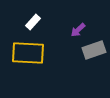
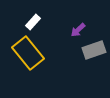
yellow rectangle: rotated 48 degrees clockwise
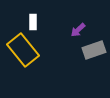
white rectangle: rotated 42 degrees counterclockwise
yellow rectangle: moved 5 px left, 3 px up
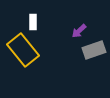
purple arrow: moved 1 px right, 1 px down
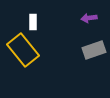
purple arrow: moved 10 px right, 13 px up; rotated 35 degrees clockwise
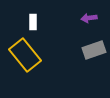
yellow rectangle: moved 2 px right, 5 px down
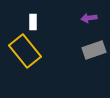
yellow rectangle: moved 4 px up
